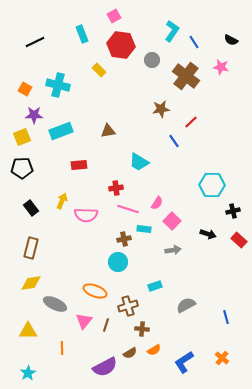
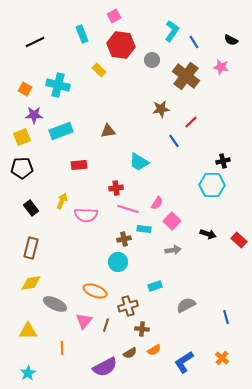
black cross at (233, 211): moved 10 px left, 50 px up
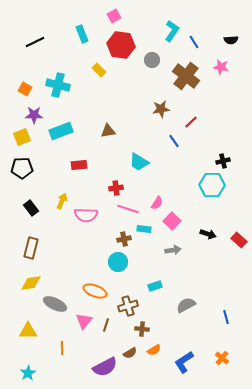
black semicircle at (231, 40): rotated 32 degrees counterclockwise
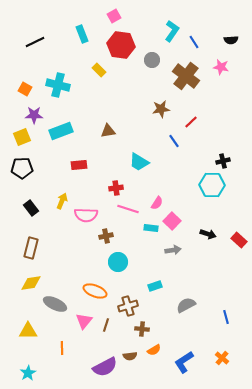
cyan rectangle at (144, 229): moved 7 px right, 1 px up
brown cross at (124, 239): moved 18 px left, 3 px up
brown semicircle at (130, 353): moved 3 px down; rotated 24 degrees clockwise
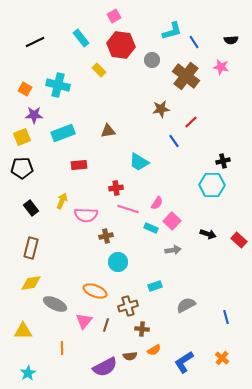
cyan L-shape at (172, 31): rotated 40 degrees clockwise
cyan rectangle at (82, 34): moved 1 px left, 4 px down; rotated 18 degrees counterclockwise
cyan rectangle at (61, 131): moved 2 px right, 2 px down
cyan rectangle at (151, 228): rotated 16 degrees clockwise
yellow triangle at (28, 331): moved 5 px left
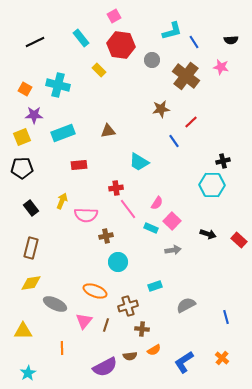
pink line at (128, 209): rotated 35 degrees clockwise
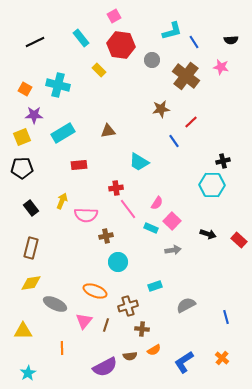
cyan rectangle at (63, 133): rotated 10 degrees counterclockwise
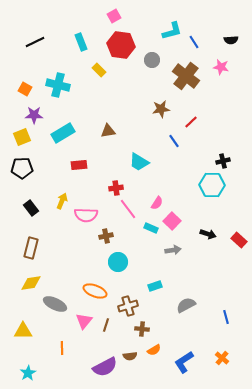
cyan rectangle at (81, 38): moved 4 px down; rotated 18 degrees clockwise
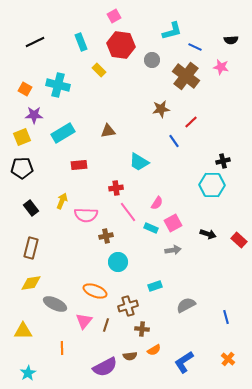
blue line at (194, 42): moved 1 px right, 5 px down; rotated 32 degrees counterclockwise
pink line at (128, 209): moved 3 px down
pink square at (172, 221): moved 1 px right, 2 px down; rotated 18 degrees clockwise
orange cross at (222, 358): moved 6 px right, 1 px down
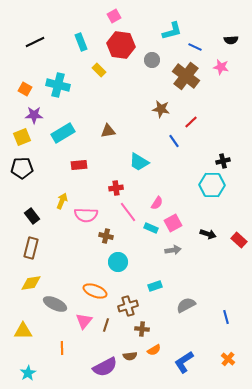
brown star at (161, 109): rotated 18 degrees clockwise
black rectangle at (31, 208): moved 1 px right, 8 px down
brown cross at (106, 236): rotated 24 degrees clockwise
